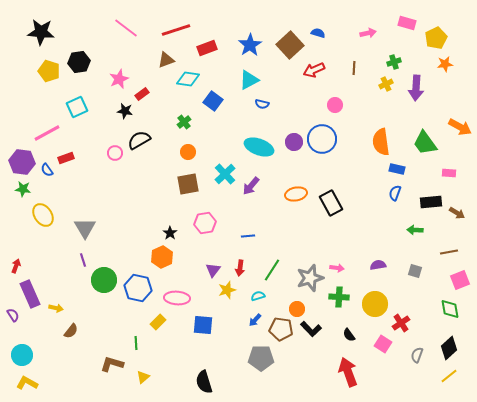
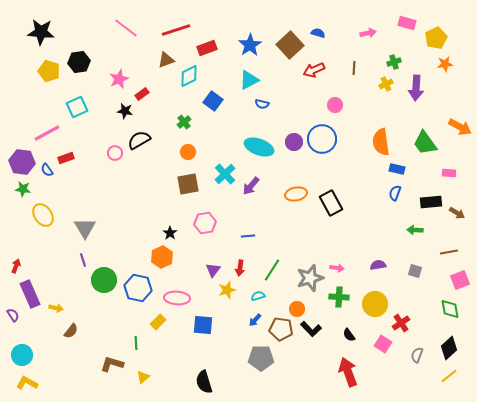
cyan diamond at (188, 79): moved 1 px right, 3 px up; rotated 35 degrees counterclockwise
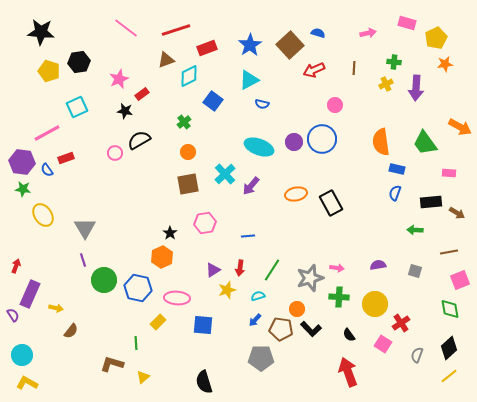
green cross at (394, 62): rotated 24 degrees clockwise
purple triangle at (213, 270): rotated 21 degrees clockwise
purple rectangle at (30, 294): rotated 48 degrees clockwise
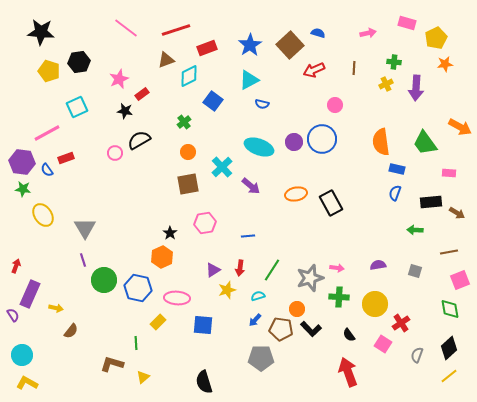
cyan cross at (225, 174): moved 3 px left, 7 px up
purple arrow at (251, 186): rotated 90 degrees counterclockwise
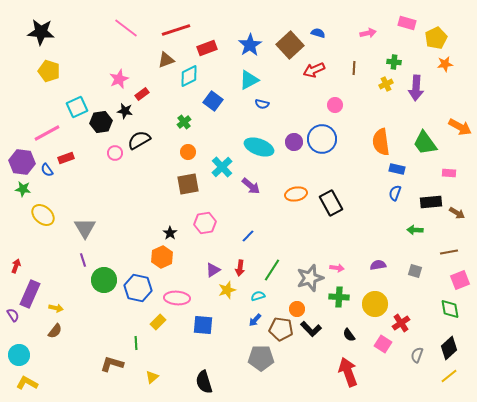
black hexagon at (79, 62): moved 22 px right, 60 px down
yellow ellipse at (43, 215): rotated 15 degrees counterclockwise
blue line at (248, 236): rotated 40 degrees counterclockwise
brown semicircle at (71, 331): moved 16 px left
cyan circle at (22, 355): moved 3 px left
yellow triangle at (143, 377): moved 9 px right
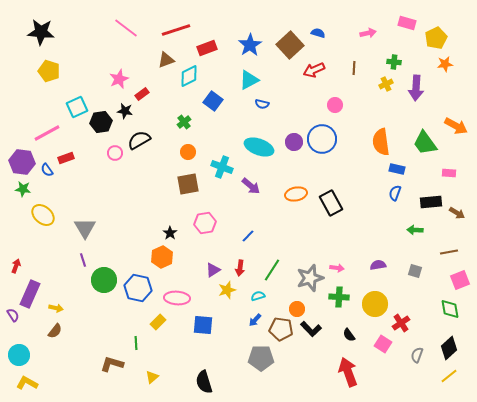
orange arrow at (460, 127): moved 4 px left, 1 px up
cyan cross at (222, 167): rotated 25 degrees counterclockwise
